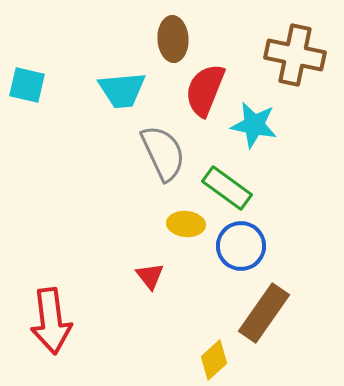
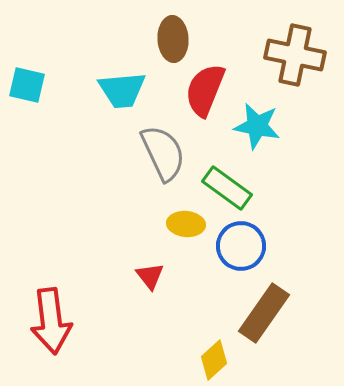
cyan star: moved 3 px right, 1 px down
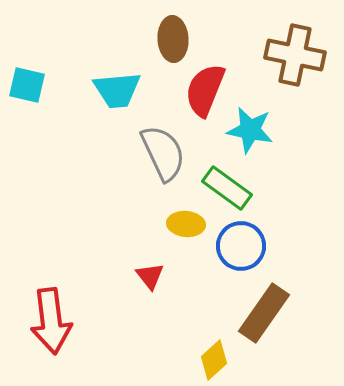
cyan trapezoid: moved 5 px left
cyan star: moved 7 px left, 4 px down
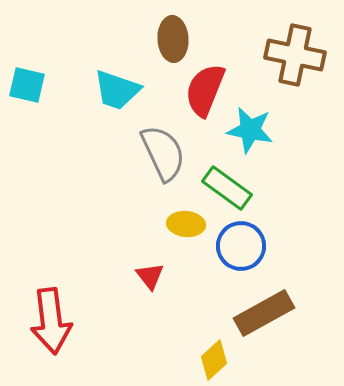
cyan trapezoid: rotated 24 degrees clockwise
brown rectangle: rotated 26 degrees clockwise
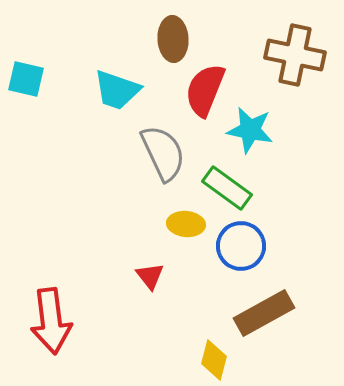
cyan square: moved 1 px left, 6 px up
yellow diamond: rotated 33 degrees counterclockwise
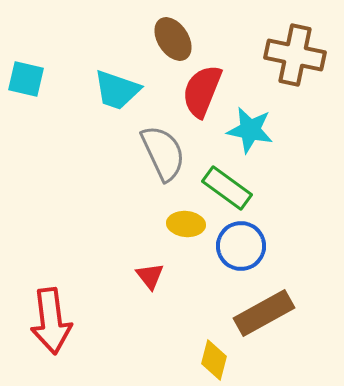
brown ellipse: rotated 30 degrees counterclockwise
red semicircle: moved 3 px left, 1 px down
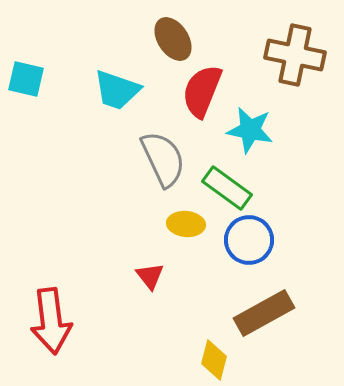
gray semicircle: moved 6 px down
blue circle: moved 8 px right, 6 px up
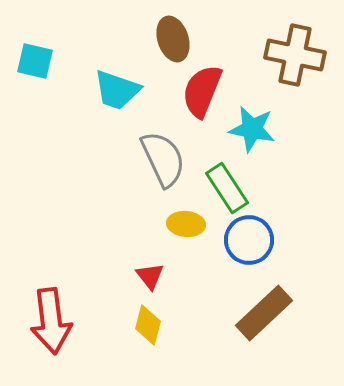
brown ellipse: rotated 15 degrees clockwise
cyan square: moved 9 px right, 18 px up
cyan star: moved 2 px right, 1 px up
green rectangle: rotated 21 degrees clockwise
brown rectangle: rotated 14 degrees counterclockwise
yellow diamond: moved 66 px left, 35 px up
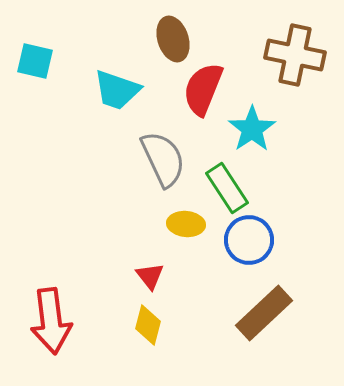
red semicircle: moved 1 px right, 2 px up
cyan star: rotated 27 degrees clockwise
